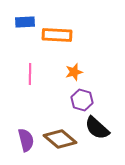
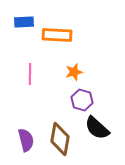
blue rectangle: moved 1 px left
brown diamond: rotated 60 degrees clockwise
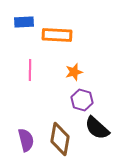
pink line: moved 4 px up
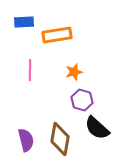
orange rectangle: rotated 12 degrees counterclockwise
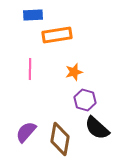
blue rectangle: moved 9 px right, 7 px up
pink line: moved 1 px up
purple hexagon: moved 3 px right
purple semicircle: moved 8 px up; rotated 125 degrees counterclockwise
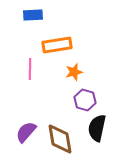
orange rectangle: moved 10 px down
black semicircle: rotated 60 degrees clockwise
brown diamond: rotated 20 degrees counterclockwise
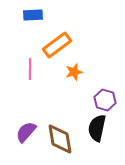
orange rectangle: rotated 28 degrees counterclockwise
purple hexagon: moved 20 px right
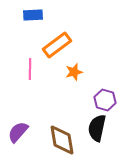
purple semicircle: moved 8 px left
brown diamond: moved 2 px right, 1 px down
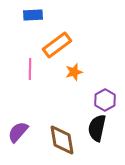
purple hexagon: rotated 15 degrees clockwise
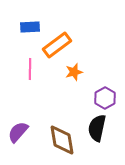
blue rectangle: moved 3 px left, 12 px down
purple hexagon: moved 2 px up
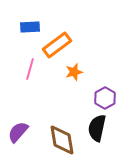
pink line: rotated 15 degrees clockwise
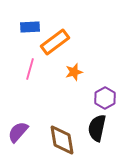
orange rectangle: moved 2 px left, 3 px up
